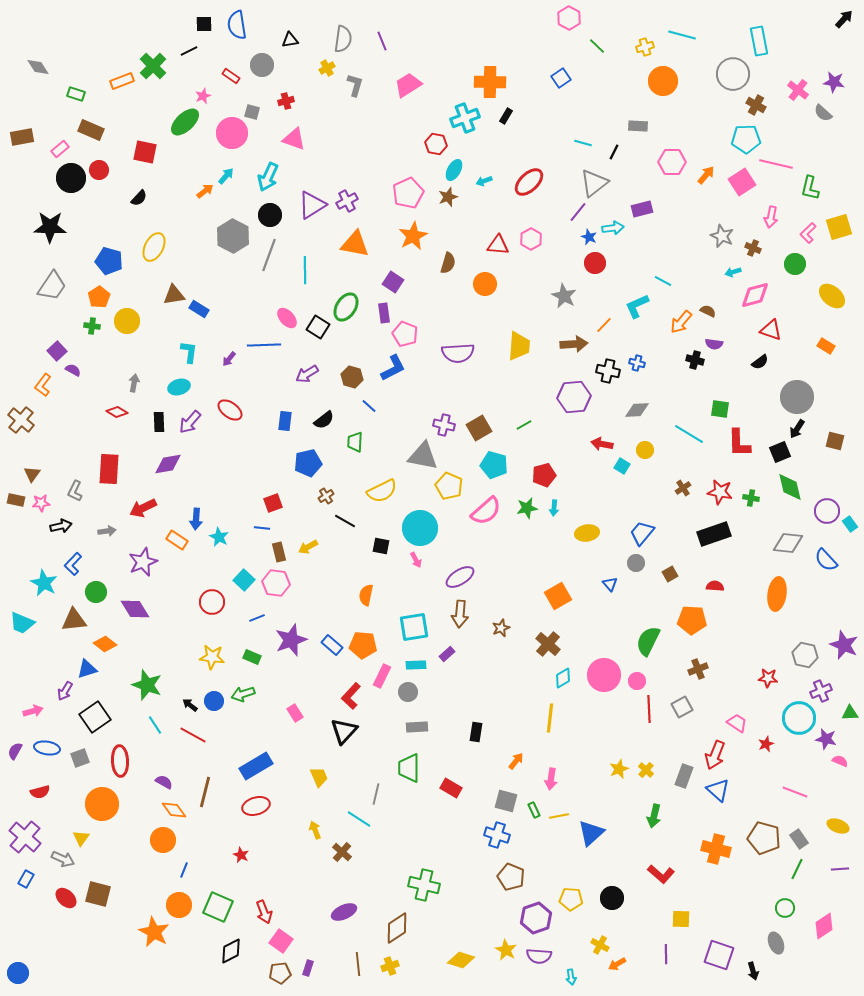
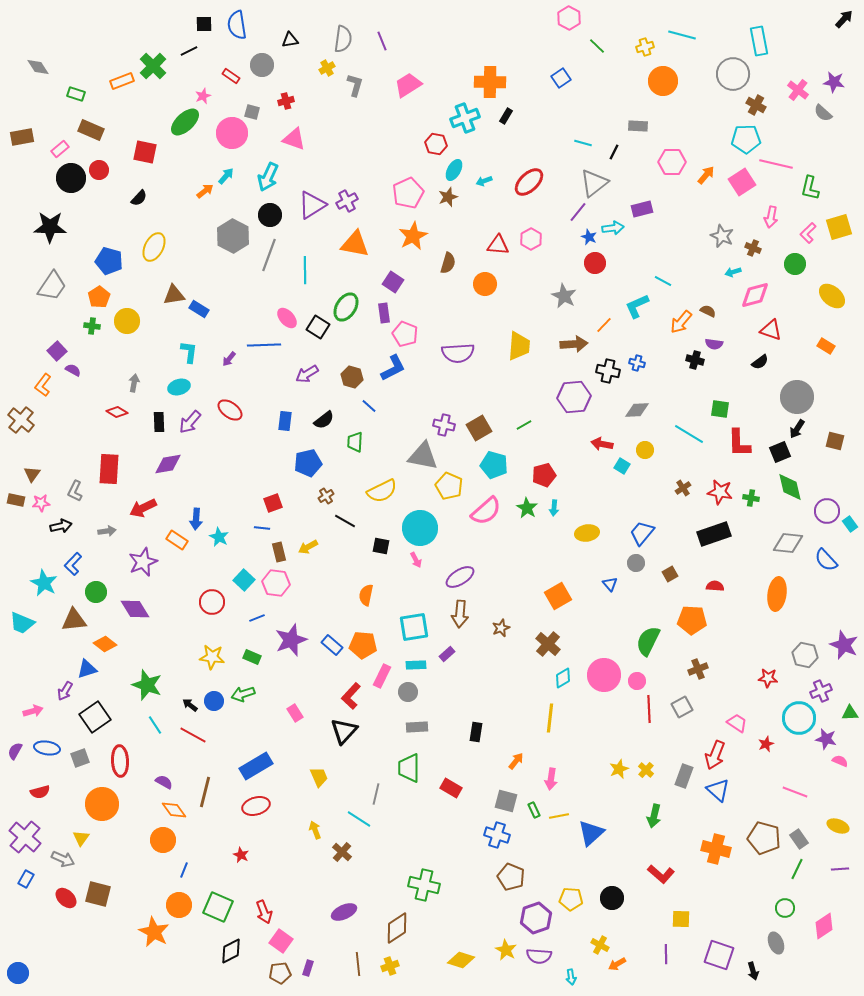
green star at (527, 508): rotated 30 degrees counterclockwise
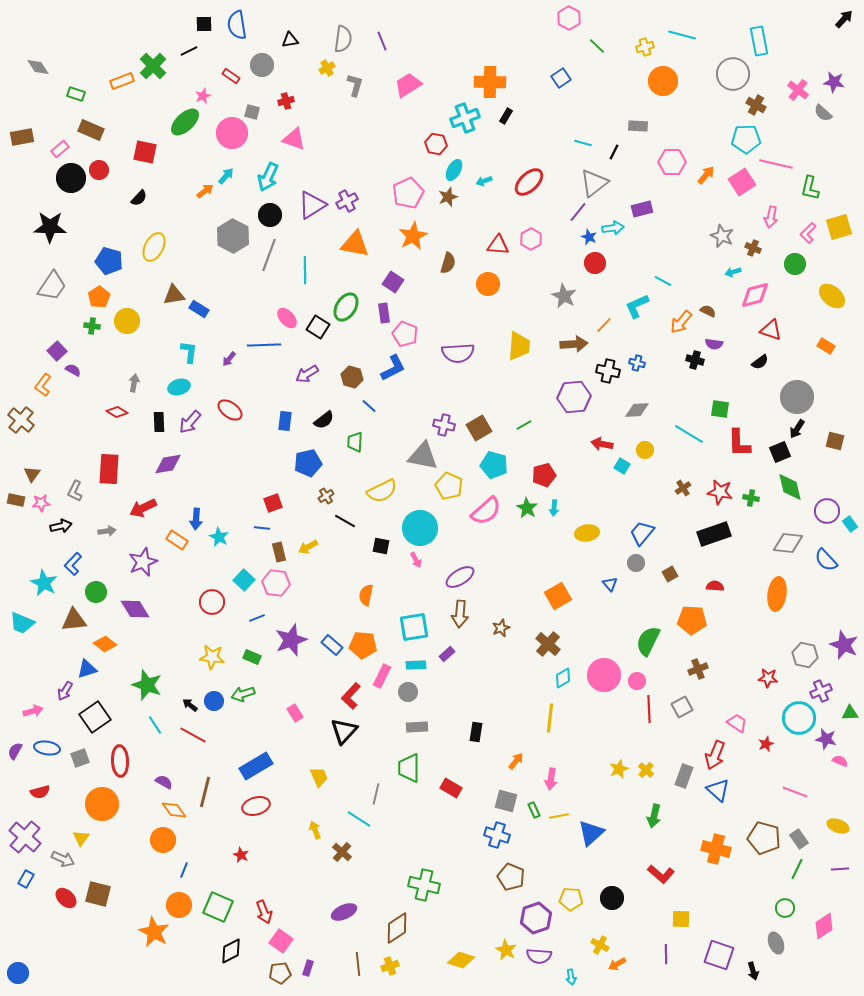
orange circle at (485, 284): moved 3 px right
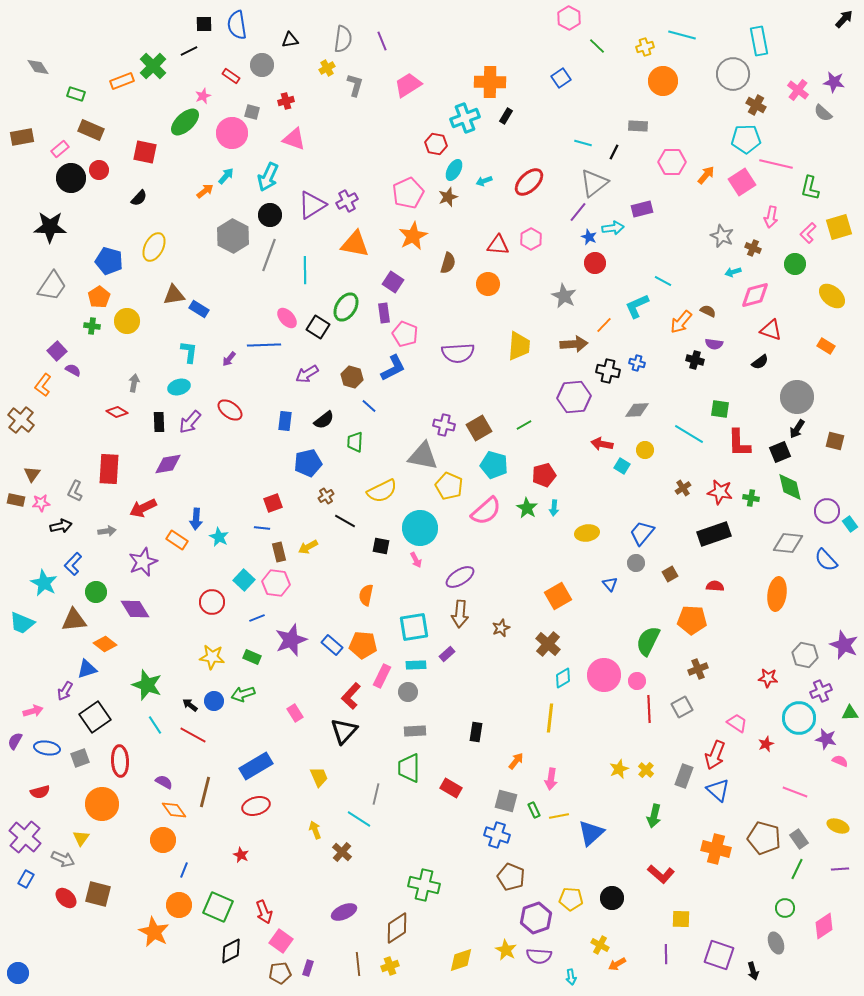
gray rectangle at (417, 727): moved 2 px left, 4 px down
purple semicircle at (15, 751): moved 10 px up
yellow diamond at (461, 960): rotated 36 degrees counterclockwise
